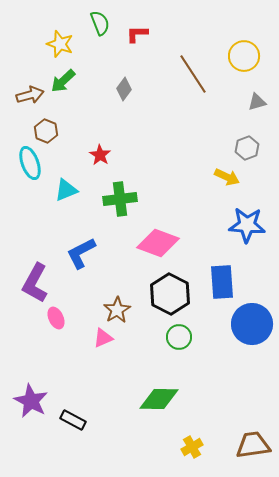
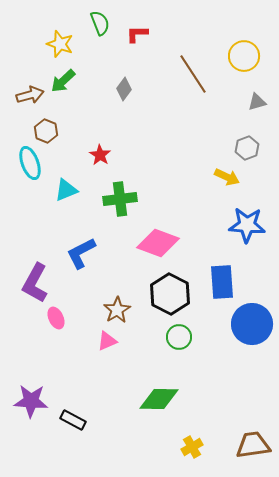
pink triangle: moved 4 px right, 3 px down
purple star: rotated 24 degrees counterclockwise
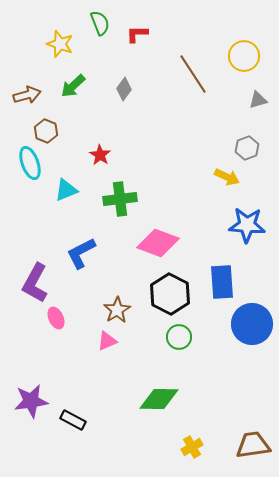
green arrow: moved 10 px right, 5 px down
brown arrow: moved 3 px left
gray triangle: moved 1 px right, 2 px up
purple star: rotated 12 degrees counterclockwise
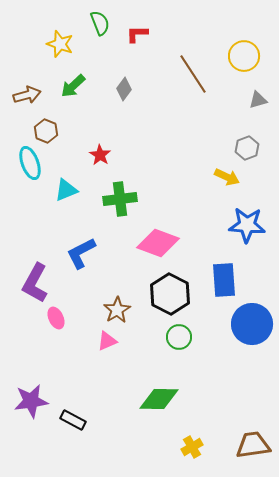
blue rectangle: moved 2 px right, 2 px up
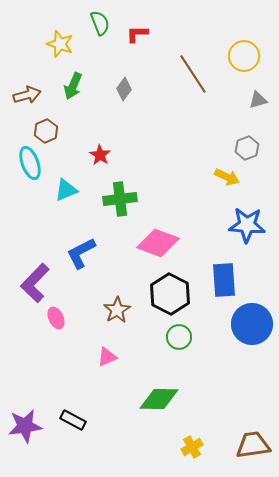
green arrow: rotated 24 degrees counterclockwise
brown hexagon: rotated 15 degrees clockwise
purple L-shape: rotated 15 degrees clockwise
pink triangle: moved 16 px down
purple star: moved 6 px left, 25 px down
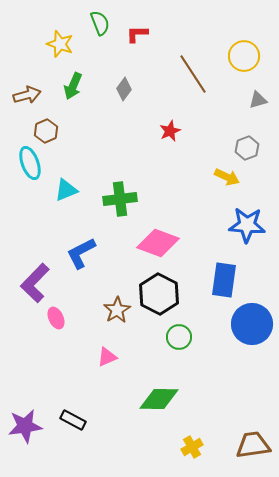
red star: moved 70 px right, 24 px up; rotated 15 degrees clockwise
blue rectangle: rotated 12 degrees clockwise
black hexagon: moved 11 px left
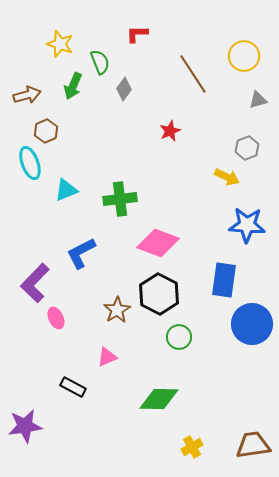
green semicircle: moved 39 px down
black rectangle: moved 33 px up
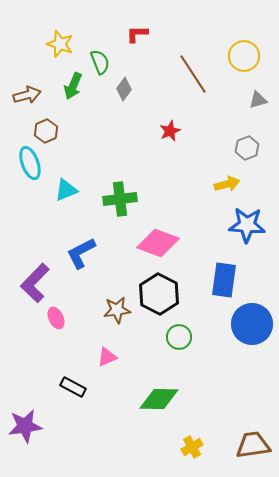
yellow arrow: moved 7 px down; rotated 40 degrees counterclockwise
brown star: rotated 24 degrees clockwise
